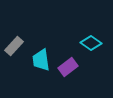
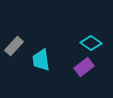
purple rectangle: moved 16 px right
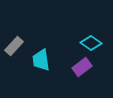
purple rectangle: moved 2 px left
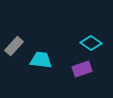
cyan trapezoid: rotated 105 degrees clockwise
purple rectangle: moved 2 px down; rotated 18 degrees clockwise
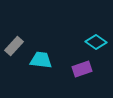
cyan diamond: moved 5 px right, 1 px up
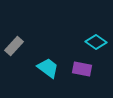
cyan trapezoid: moved 7 px right, 8 px down; rotated 30 degrees clockwise
purple rectangle: rotated 30 degrees clockwise
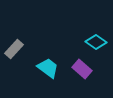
gray rectangle: moved 3 px down
purple rectangle: rotated 30 degrees clockwise
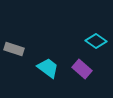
cyan diamond: moved 1 px up
gray rectangle: rotated 66 degrees clockwise
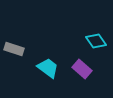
cyan diamond: rotated 20 degrees clockwise
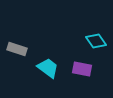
gray rectangle: moved 3 px right
purple rectangle: rotated 30 degrees counterclockwise
